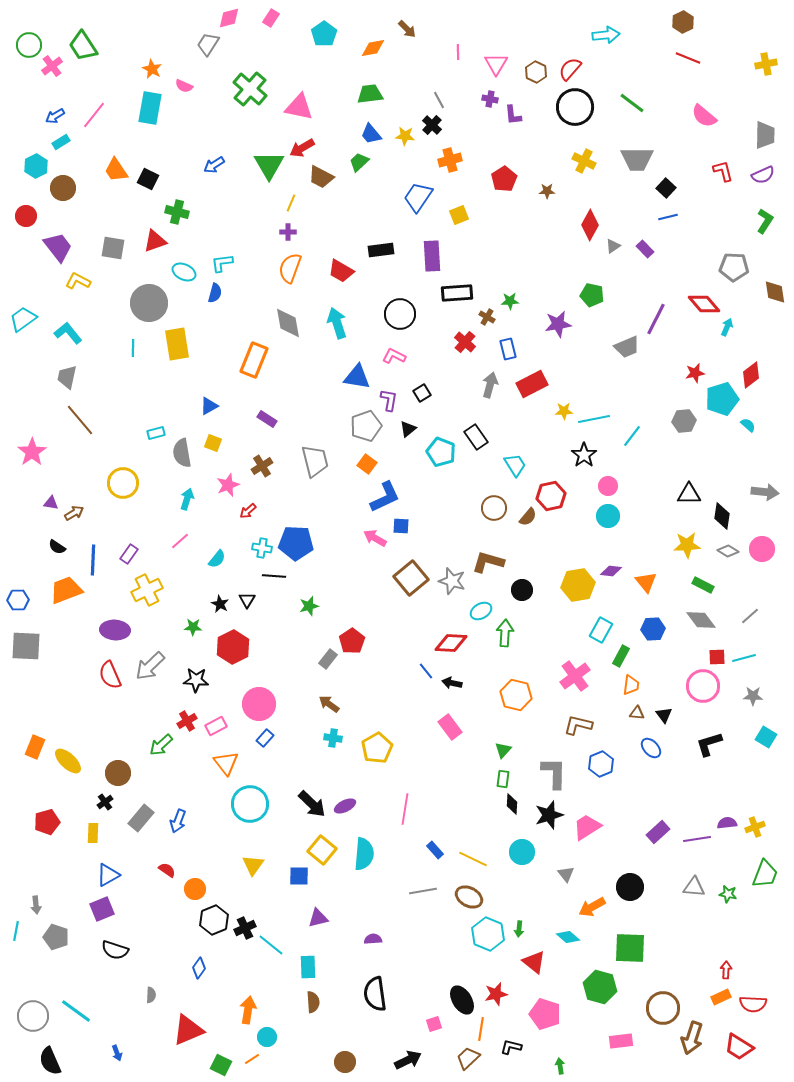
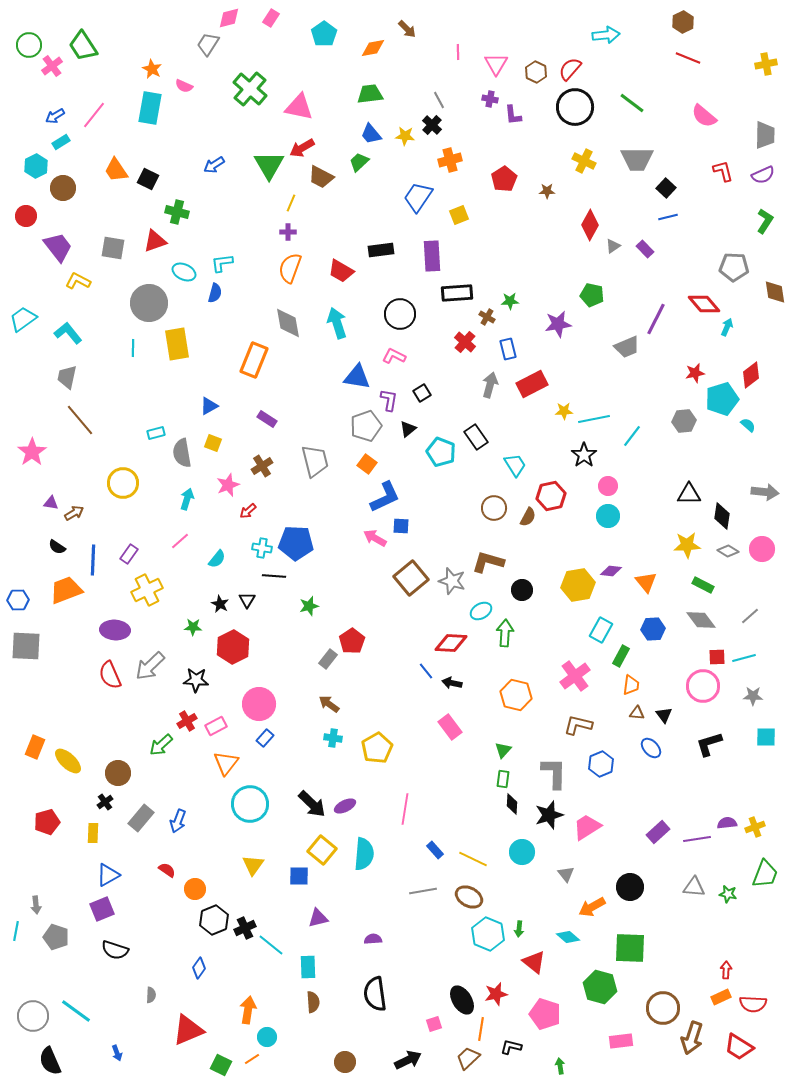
brown semicircle at (528, 517): rotated 12 degrees counterclockwise
cyan square at (766, 737): rotated 30 degrees counterclockwise
orange triangle at (226, 763): rotated 16 degrees clockwise
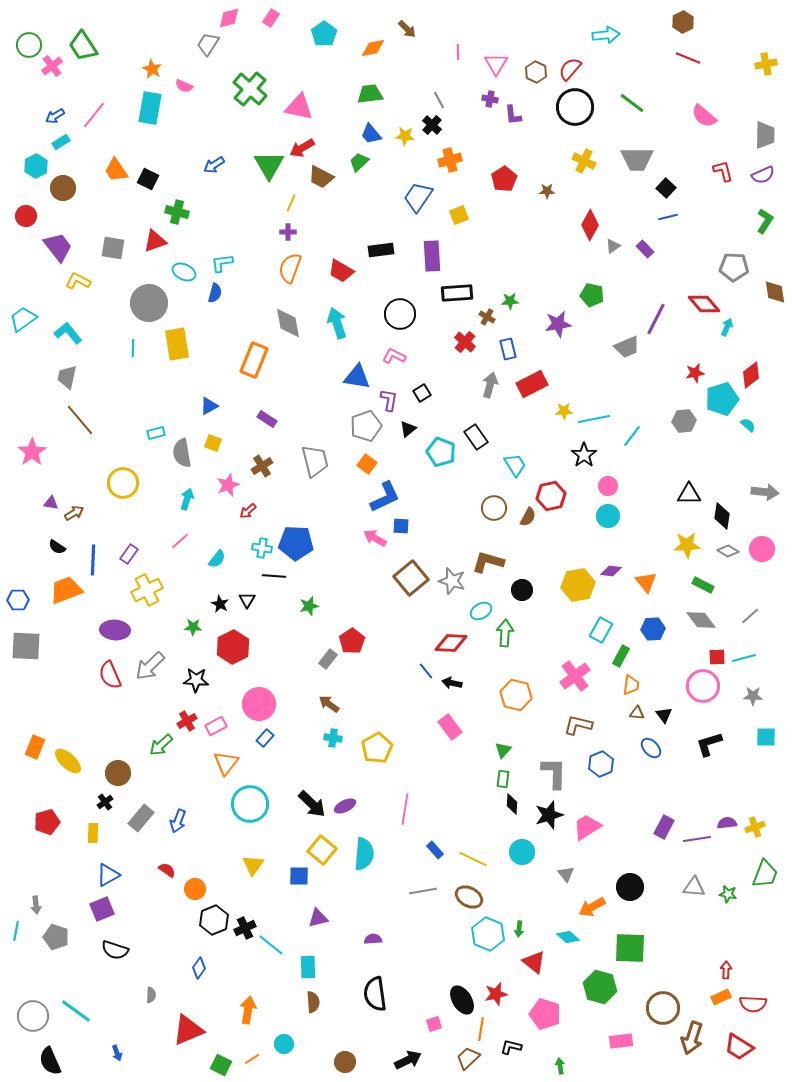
purple rectangle at (658, 832): moved 6 px right, 5 px up; rotated 20 degrees counterclockwise
cyan circle at (267, 1037): moved 17 px right, 7 px down
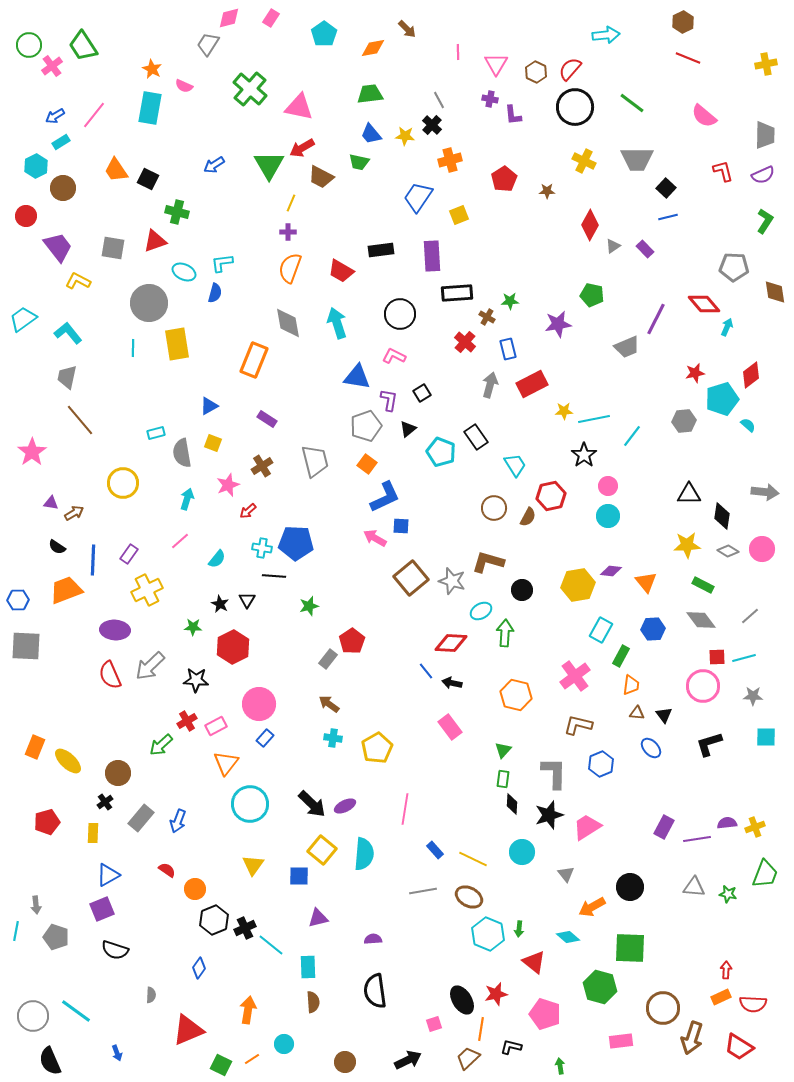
green trapezoid at (359, 162): rotated 125 degrees counterclockwise
black semicircle at (375, 994): moved 3 px up
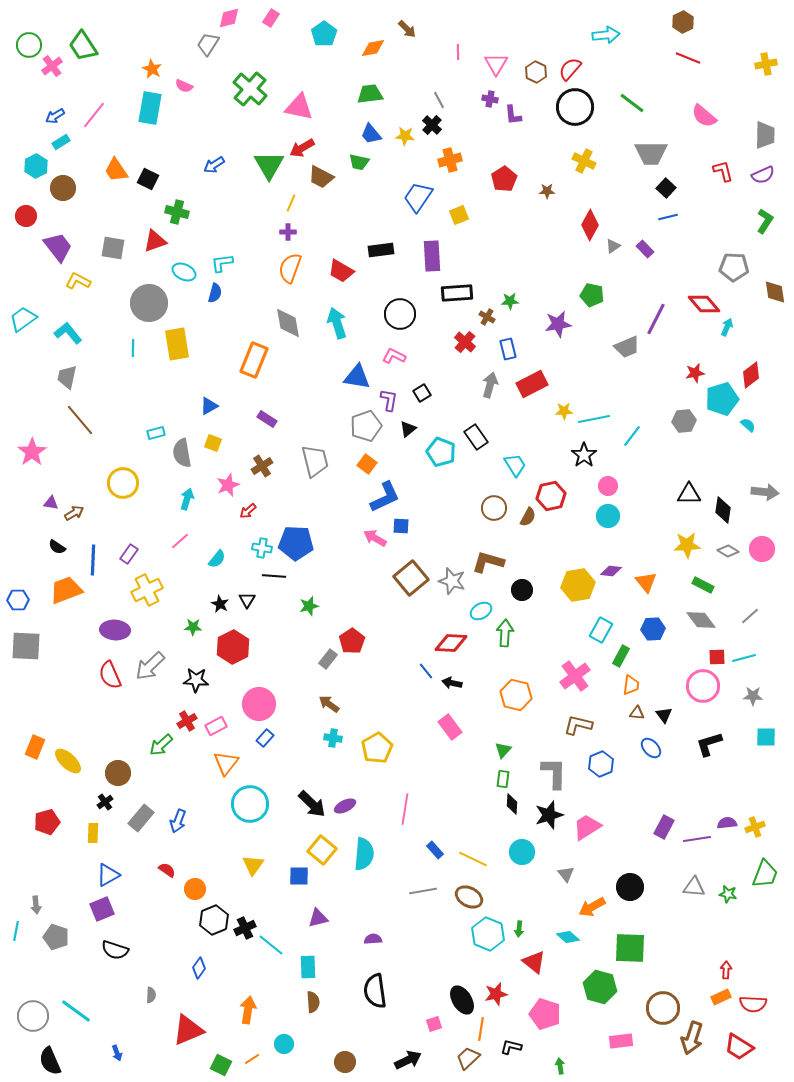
gray trapezoid at (637, 159): moved 14 px right, 6 px up
black diamond at (722, 516): moved 1 px right, 6 px up
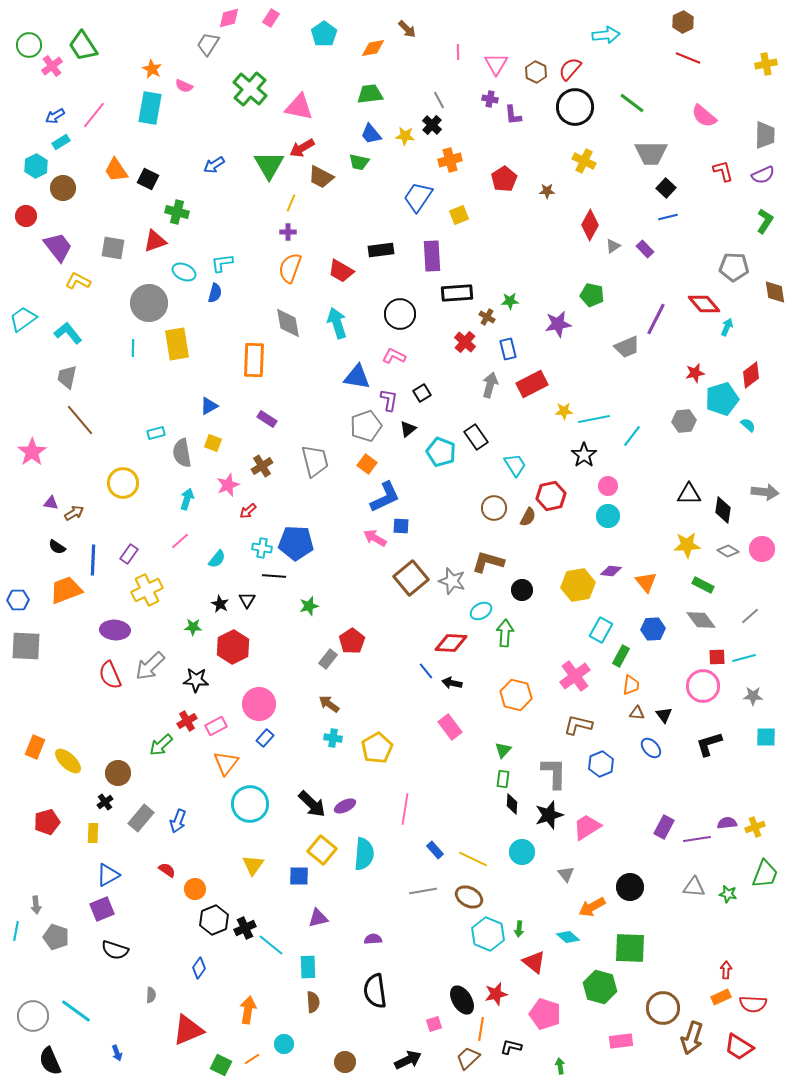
orange rectangle at (254, 360): rotated 20 degrees counterclockwise
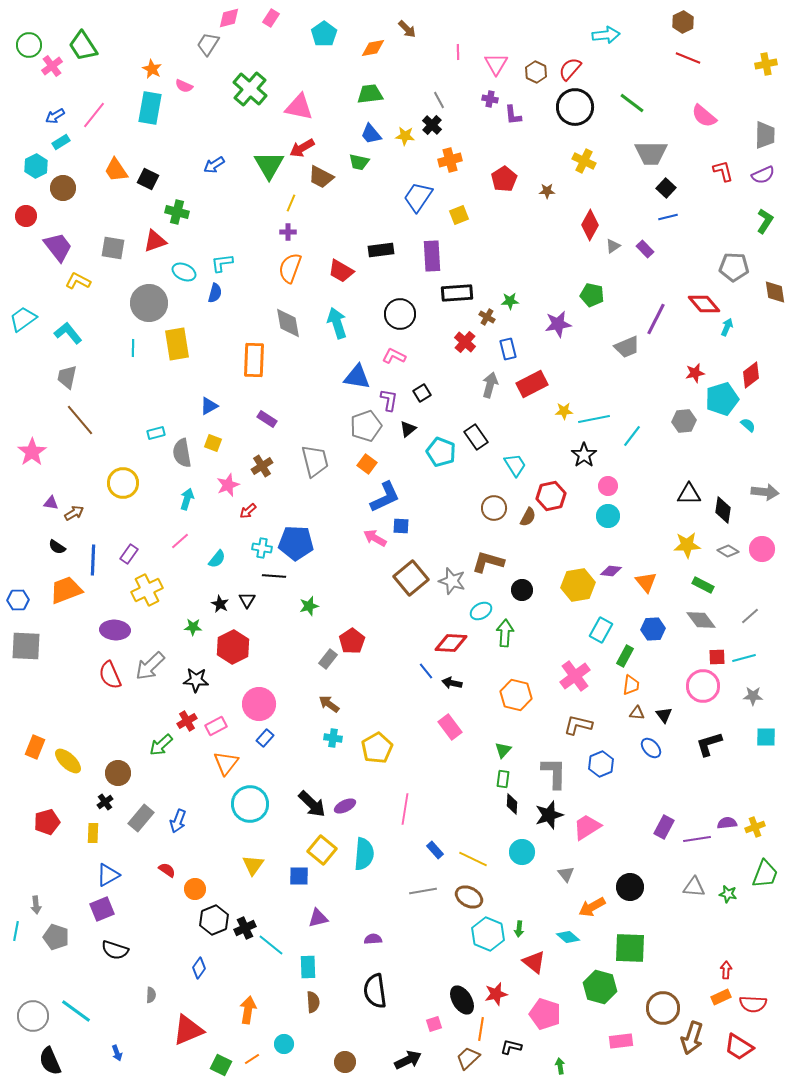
green rectangle at (621, 656): moved 4 px right
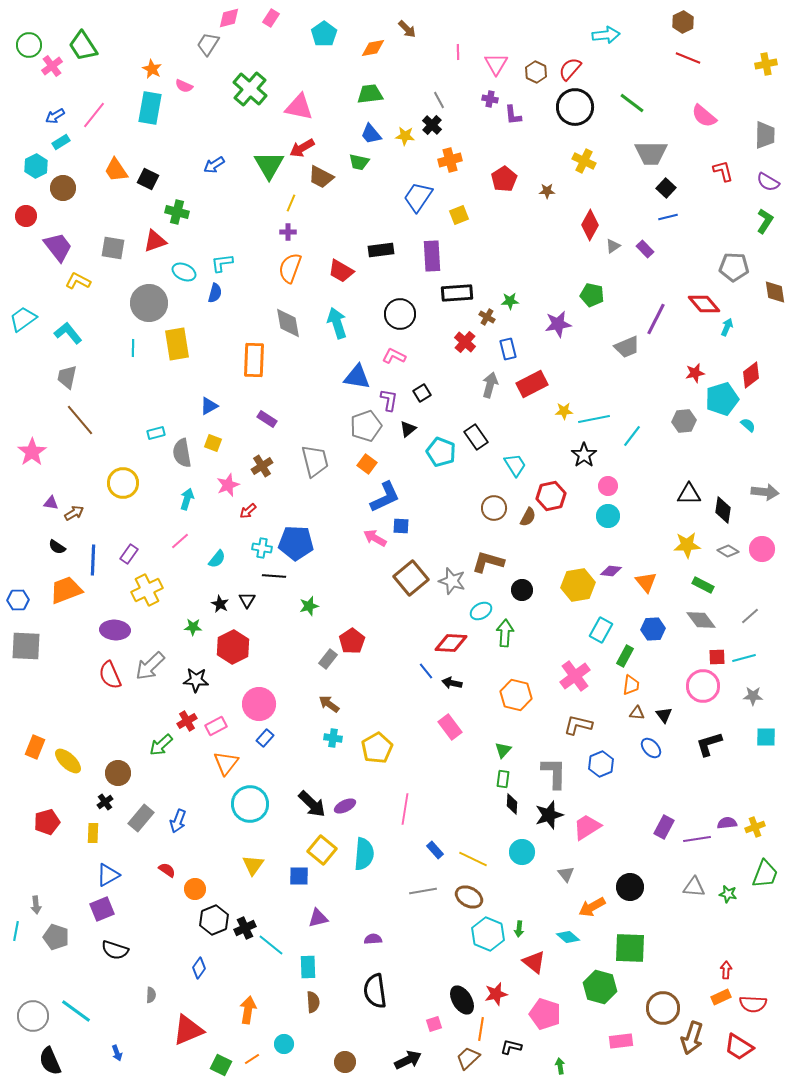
purple semicircle at (763, 175): moved 5 px right, 7 px down; rotated 55 degrees clockwise
